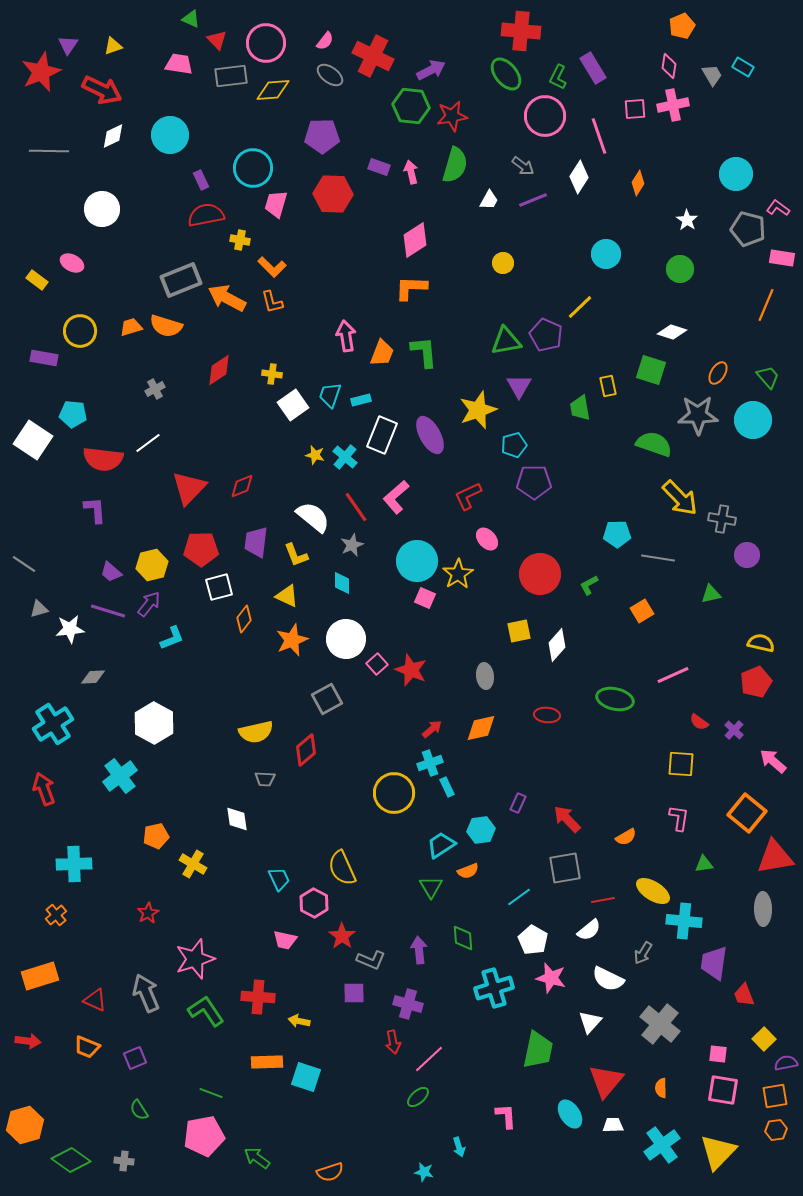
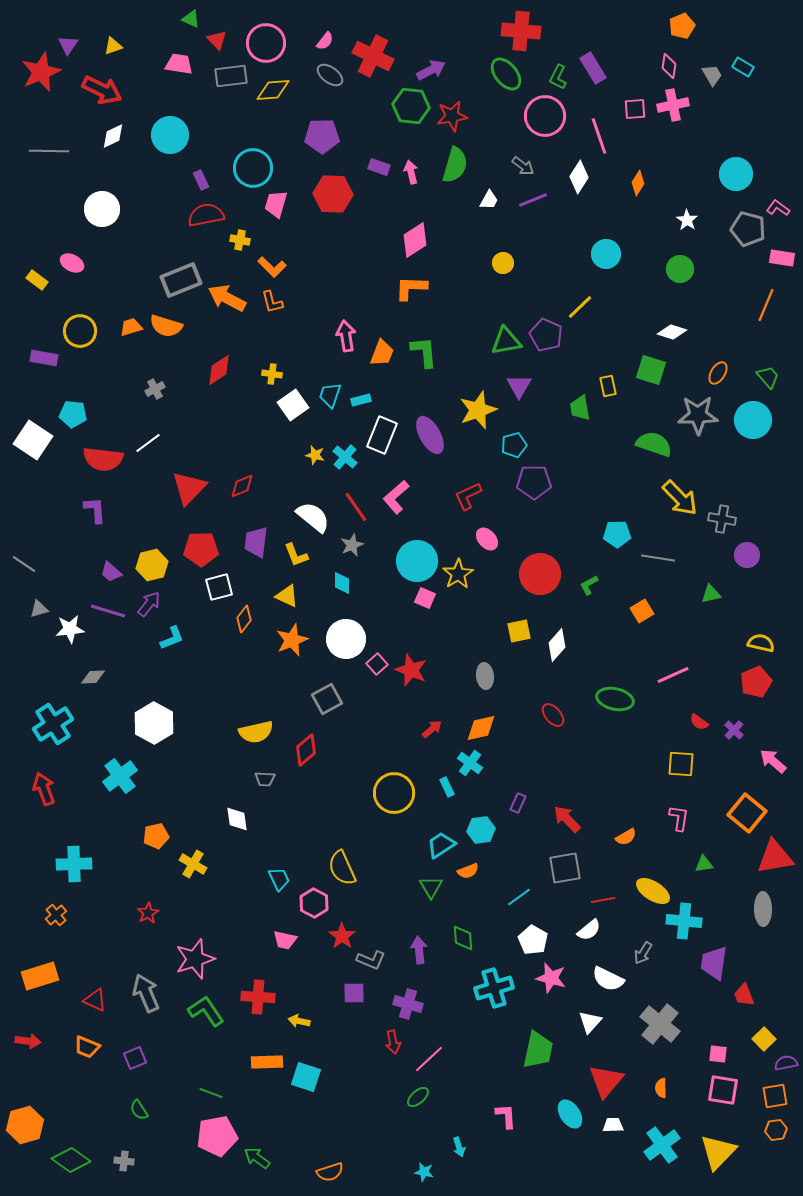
red ellipse at (547, 715): moved 6 px right; rotated 45 degrees clockwise
cyan cross at (430, 763): moved 40 px right; rotated 35 degrees counterclockwise
pink pentagon at (204, 1136): moved 13 px right
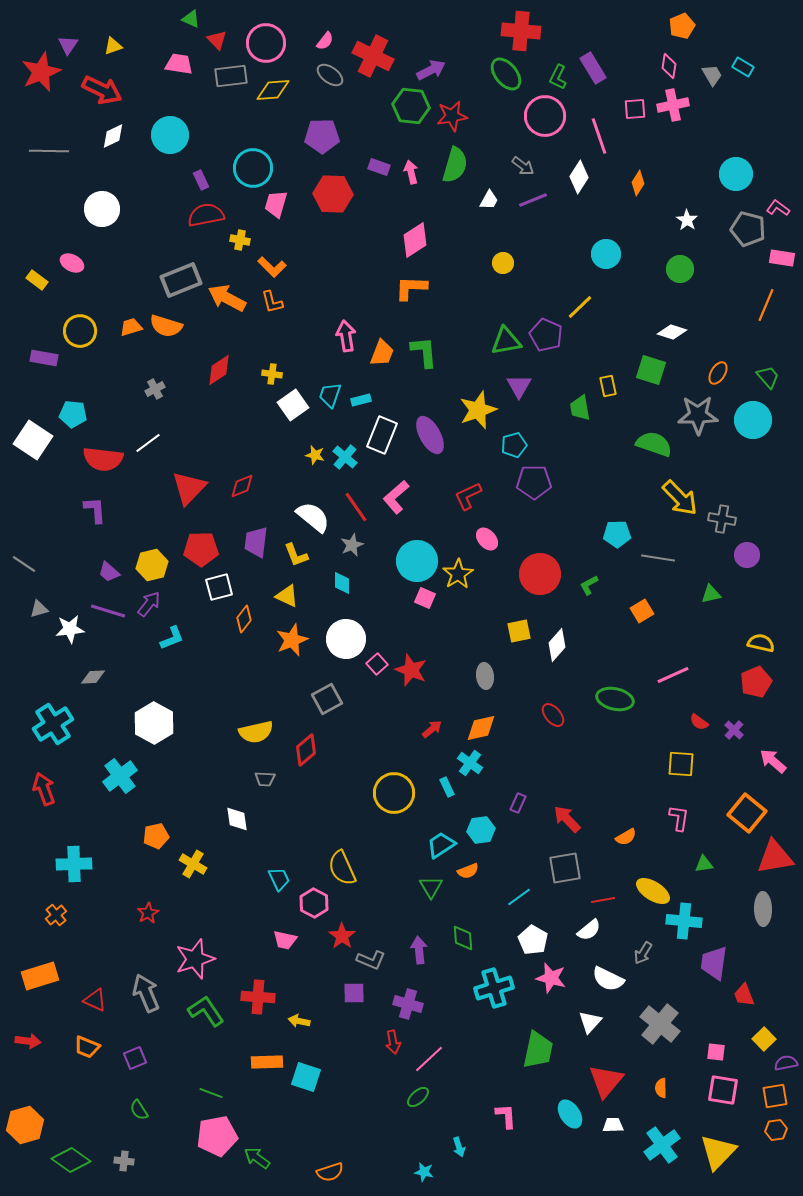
purple trapezoid at (111, 572): moved 2 px left
pink square at (718, 1054): moved 2 px left, 2 px up
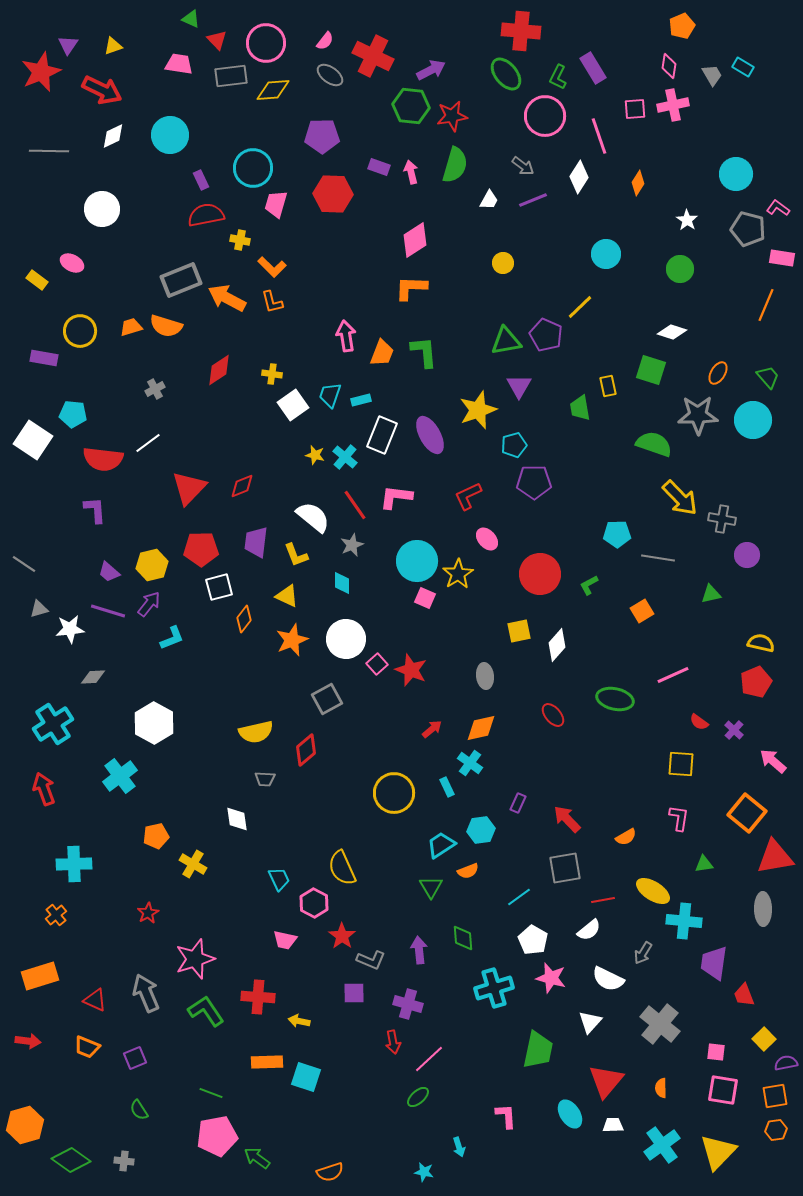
pink L-shape at (396, 497): rotated 48 degrees clockwise
red line at (356, 507): moved 1 px left, 2 px up
